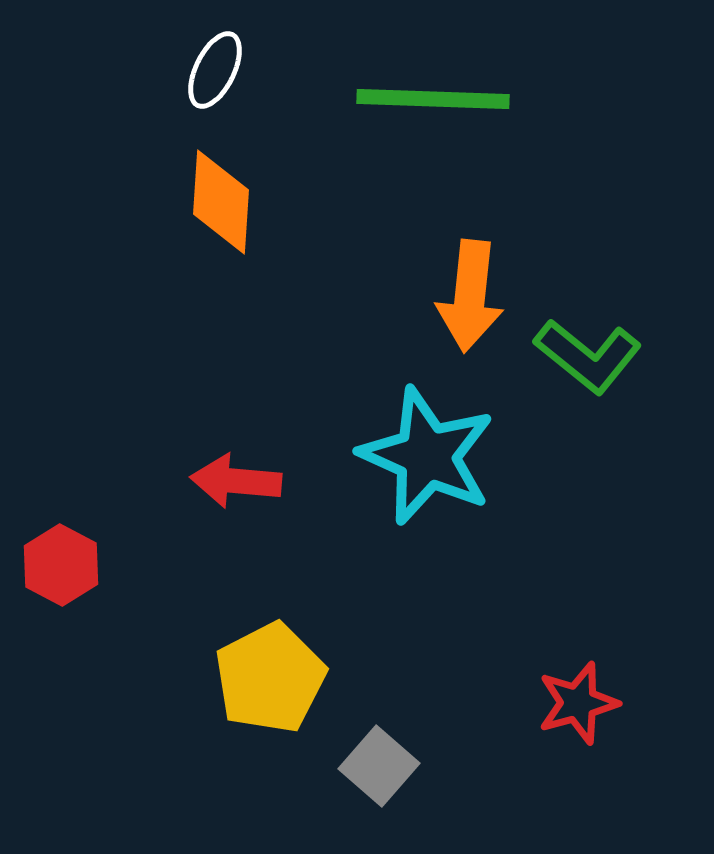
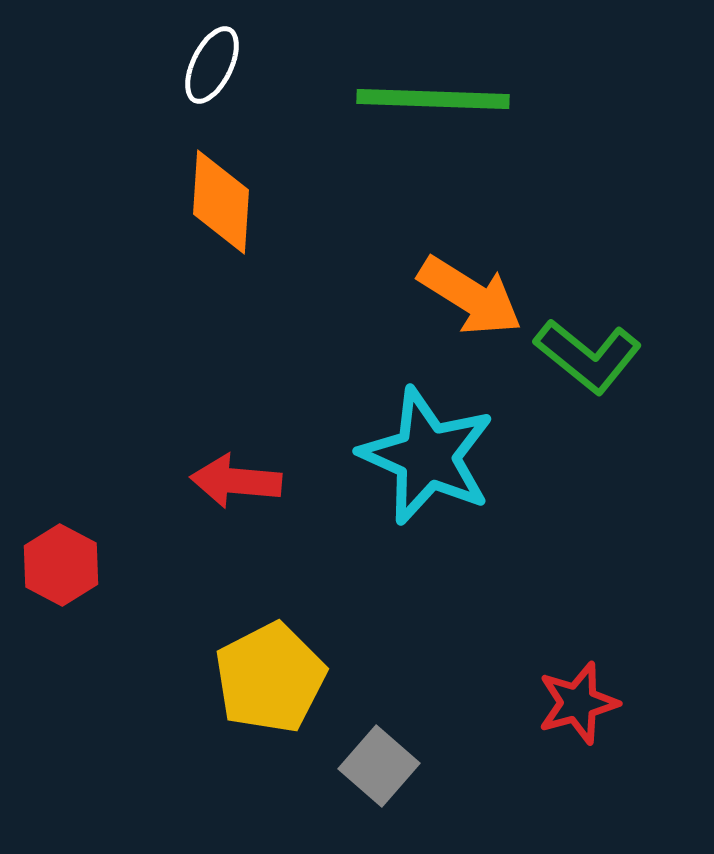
white ellipse: moved 3 px left, 5 px up
orange arrow: rotated 64 degrees counterclockwise
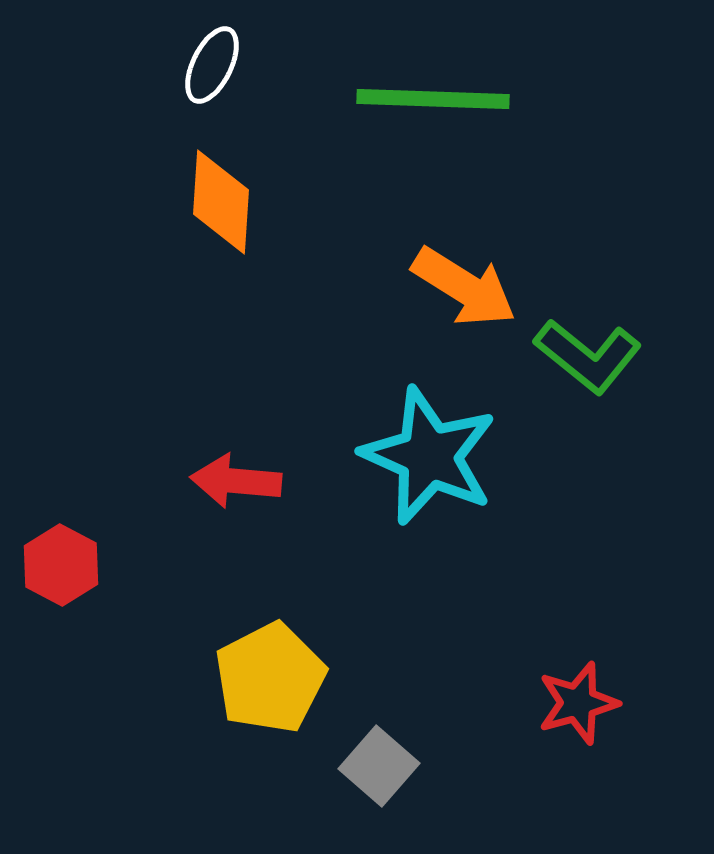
orange arrow: moved 6 px left, 9 px up
cyan star: moved 2 px right
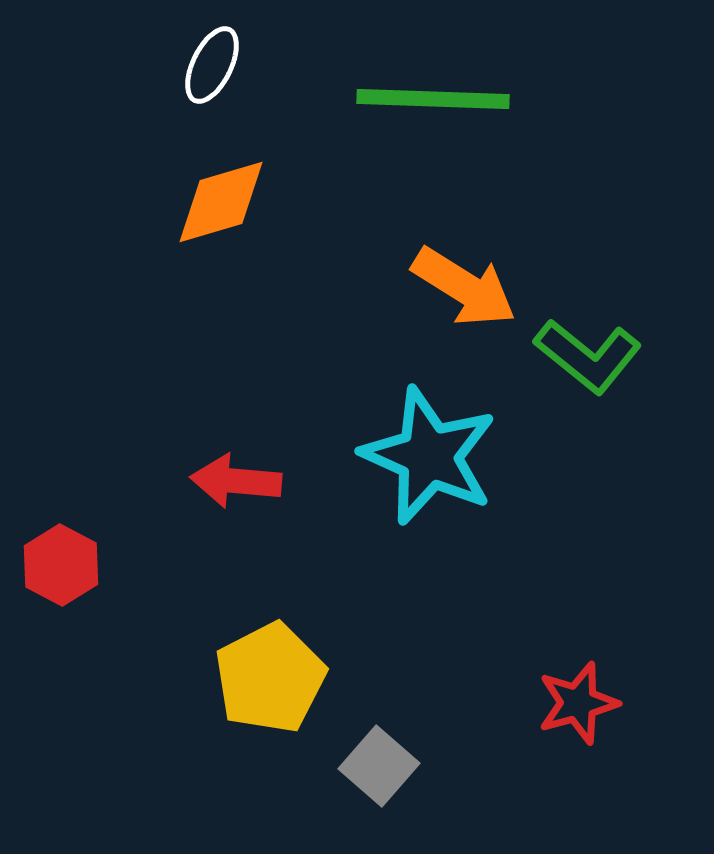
orange diamond: rotated 70 degrees clockwise
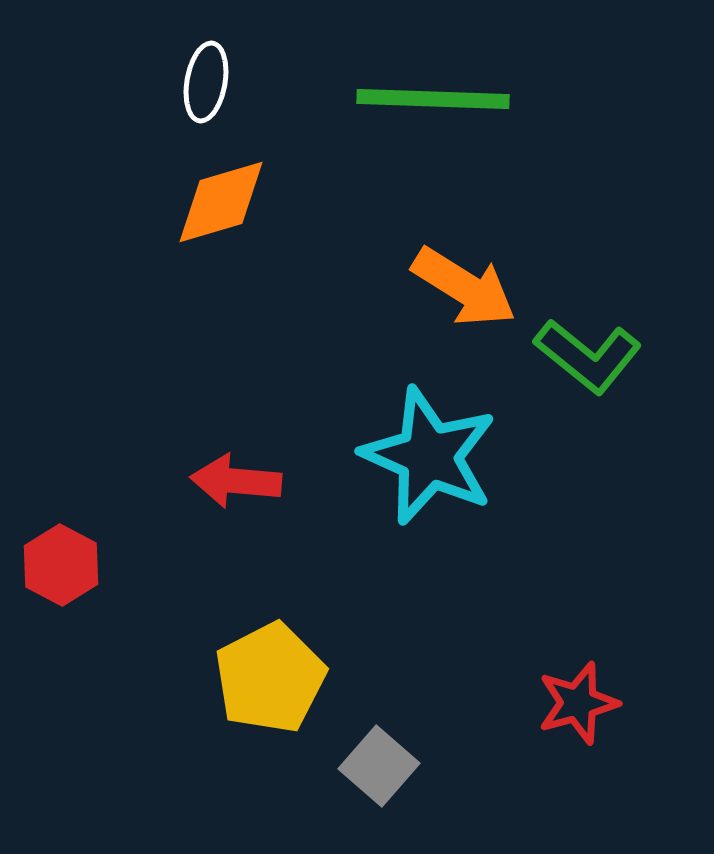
white ellipse: moved 6 px left, 17 px down; rotated 16 degrees counterclockwise
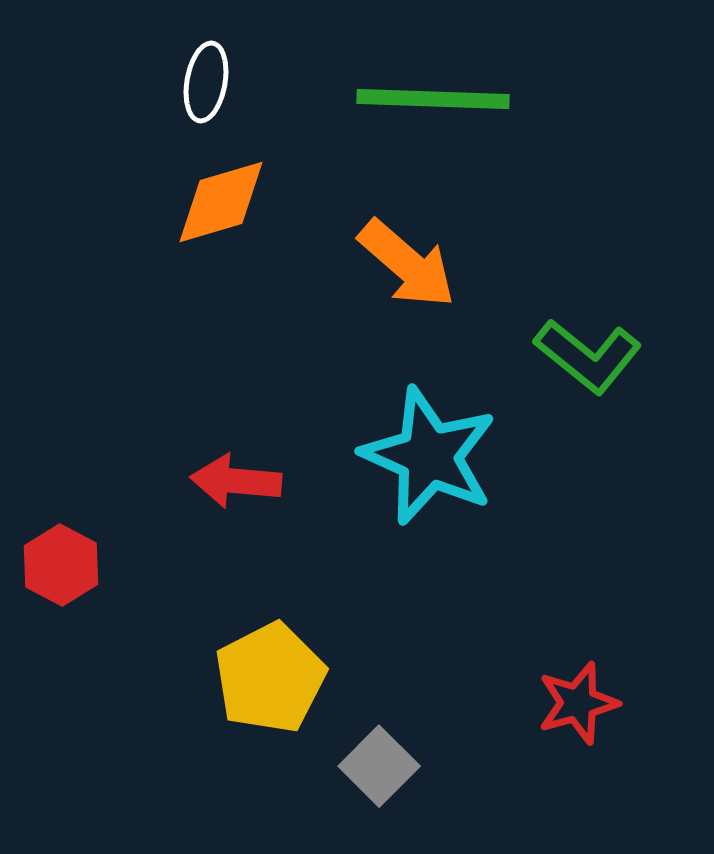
orange arrow: moved 57 px left, 23 px up; rotated 9 degrees clockwise
gray square: rotated 4 degrees clockwise
